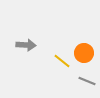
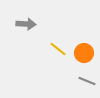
gray arrow: moved 21 px up
yellow line: moved 4 px left, 12 px up
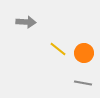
gray arrow: moved 2 px up
gray line: moved 4 px left, 2 px down; rotated 12 degrees counterclockwise
